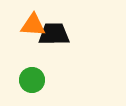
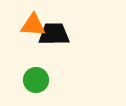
green circle: moved 4 px right
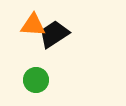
black trapezoid: rotated 32 degrees counterclockwise
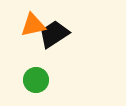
orange triangle: rotated 16 degrees counterclockwise
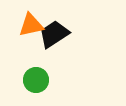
orange triangle: moved 2 px left
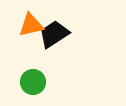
green circle: moved 3 px left, 2 px down
